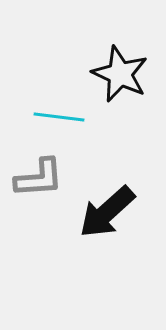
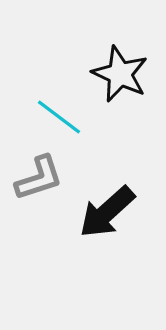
cyan line: rotated 30 degrees clockwise
gray L-shape: rotated 14 degrees counterclockwise
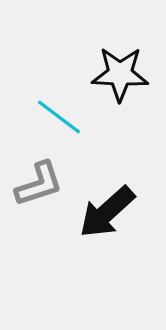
black star: rotated 22 degrees counterclockwise
gray L-shape: moved 6 px down
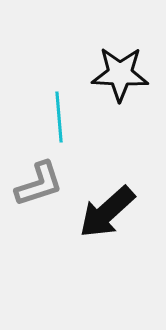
cyan line: rotated 48 degrees clockwise
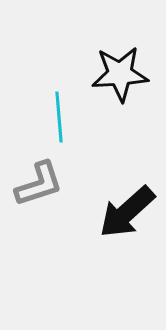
black star: rotated 6 degrees counterclockwise
black arrow: moved 20 px right
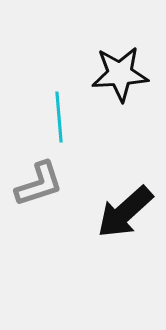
black arrow: moved 2 px left
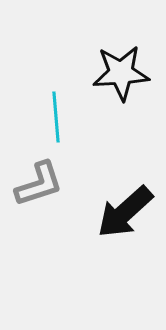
black star: moved 1 px right, 1 px up
cyan line: moved 3 px left
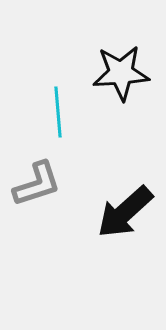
cyan line: moved 2 px right, 5 px up
gray L-shape: moved 2 px left
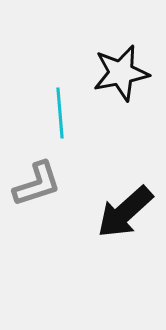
black star: rotated 8 degrees counterclockwise
cyan line: moved 2 px right, 1 px down
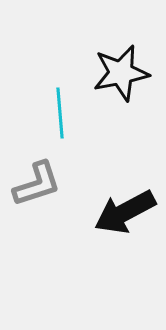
black arrow: rotated 14 degrees clockwise
